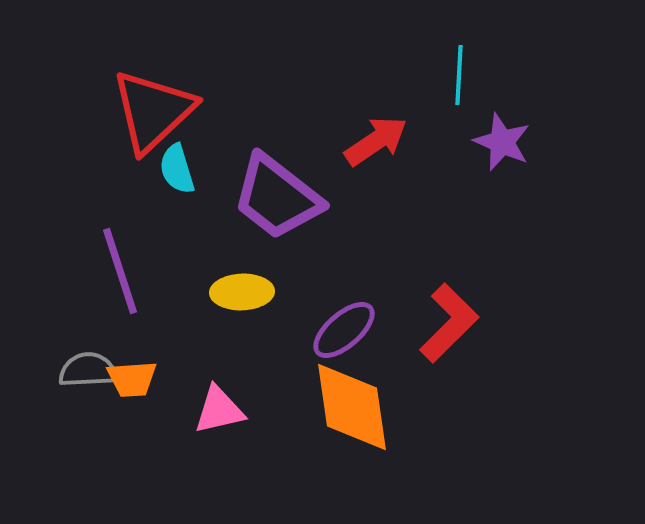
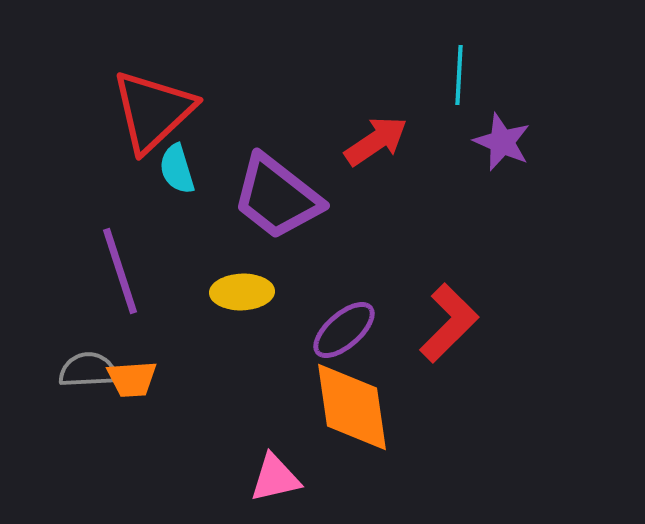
pink triangle: moved 56 px right, 68 px down
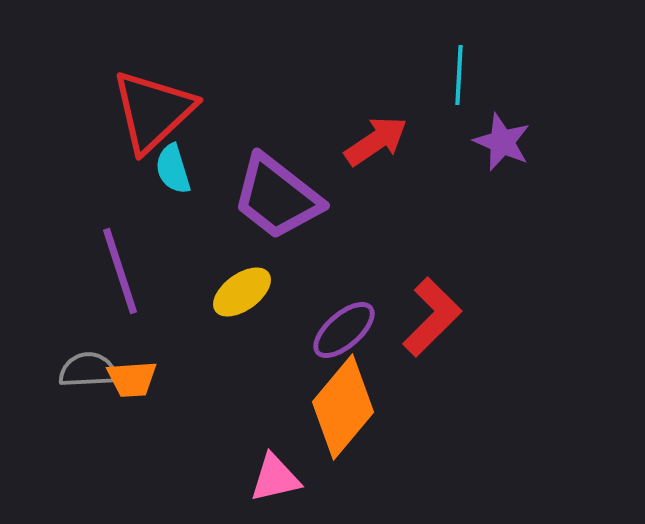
cyan semicircle: moved 4 px left
yellow ellipse: rotated 34 degrees counterclockwise
red L-shape: moved 17 px left, 6 px up
orange diamond: moved 9 px left; rotated 48 degrees clockwise
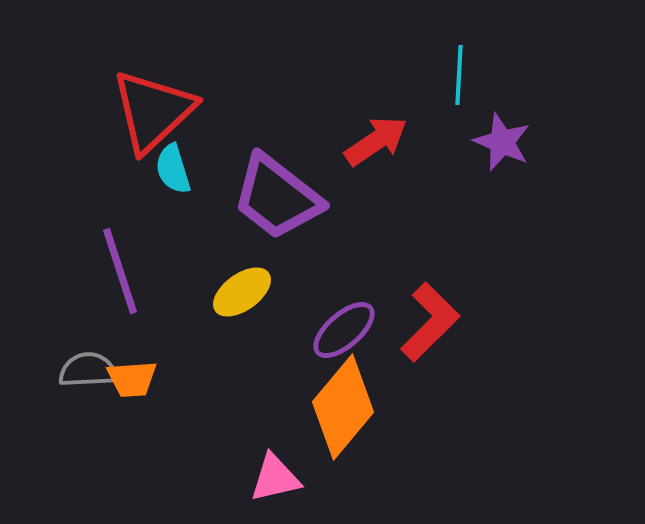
red L-shape: moved 2 px left, 5 px down
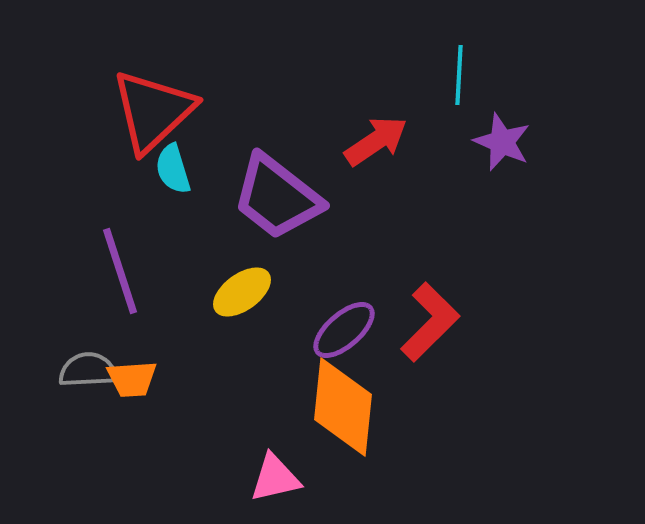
orange diamond: rotated 34 degrees counterclockwise
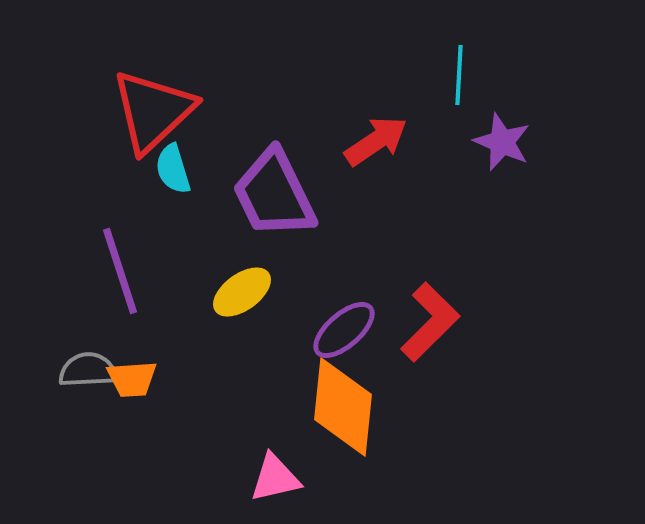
purple trapezoid: moved 3 px left, 3 px up; rotated 26 degrees clockwise
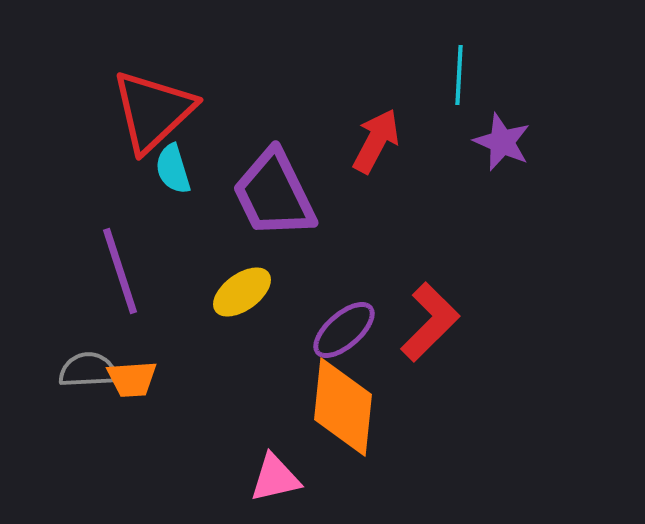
red arrow: rotated 28 degrees counterclockwise
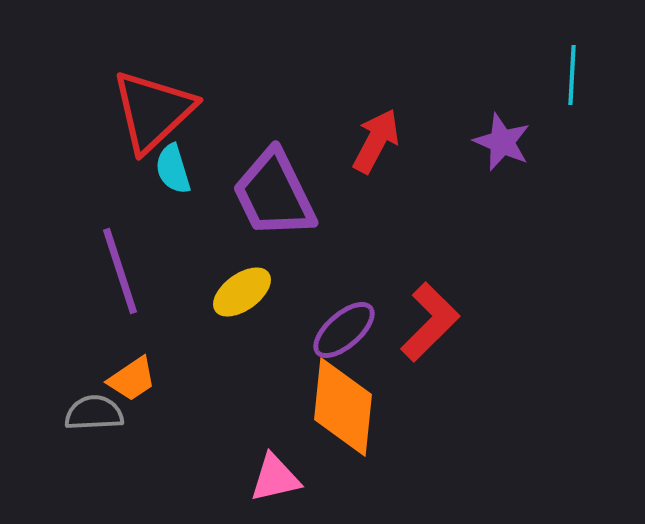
cyan line: moved 113 px right
gray semicircle: moved 6 px right, 43 px down
orange trapezoid: rotated 30 degrees counterclockwise
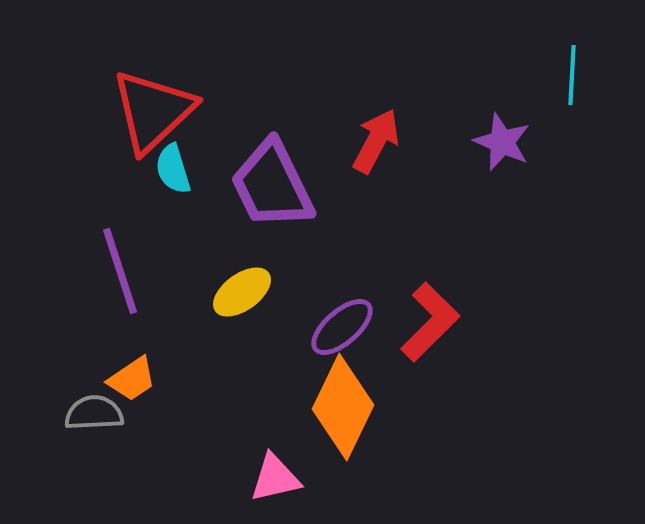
purple trapezoid: moved 2 px left, 9 px up
purple ellipse: moved 2 px left, 3 px up
orange diamond: rotated 20 degrees clockwise
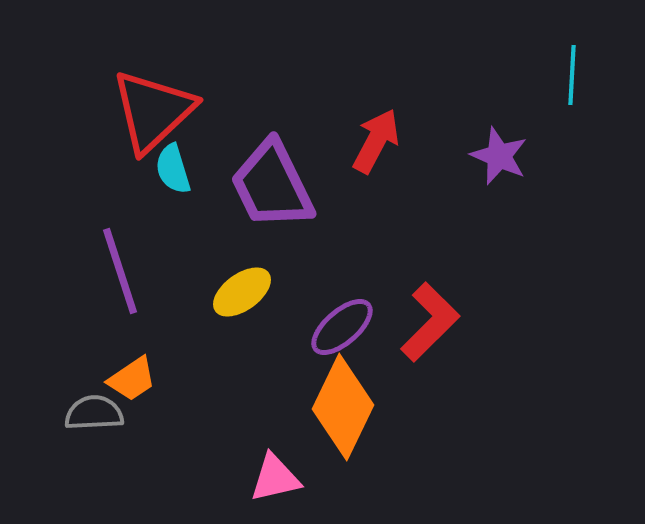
purple star: moved 3 px left, 14 px down
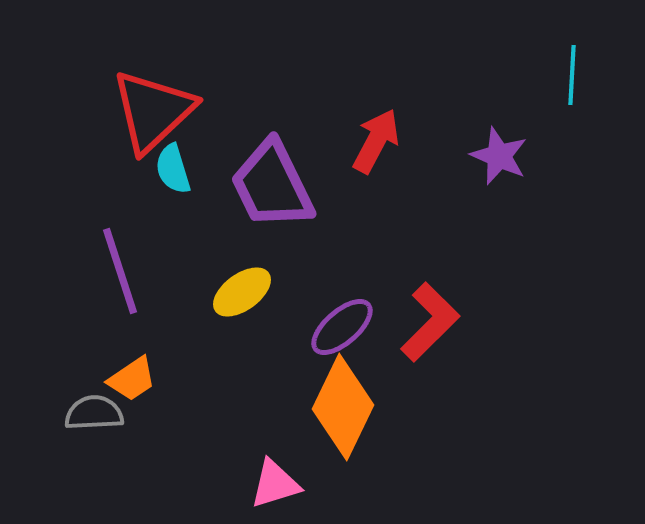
pink triangle: moved 6 px down; rotated 4 degrees counterclockwise
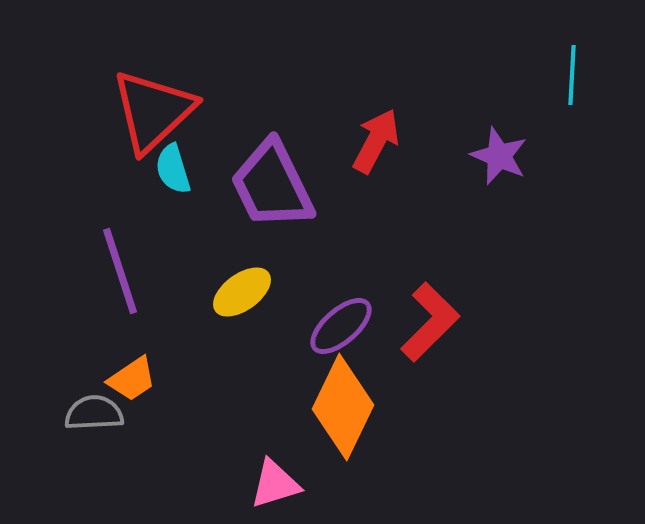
purple ellipse: moved 1 px left, 1 px up
